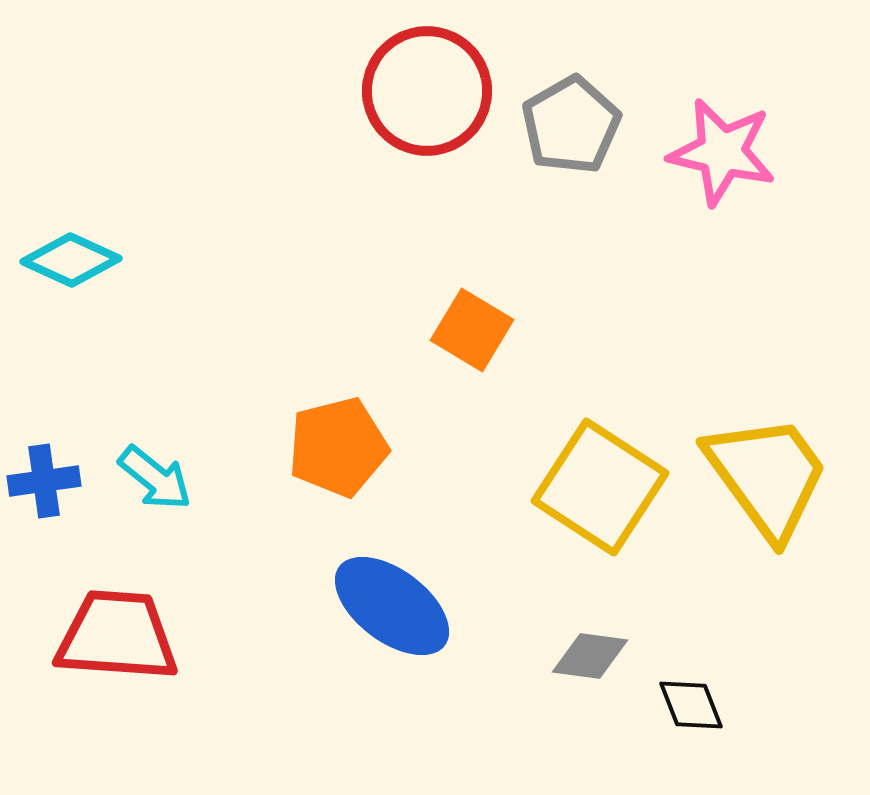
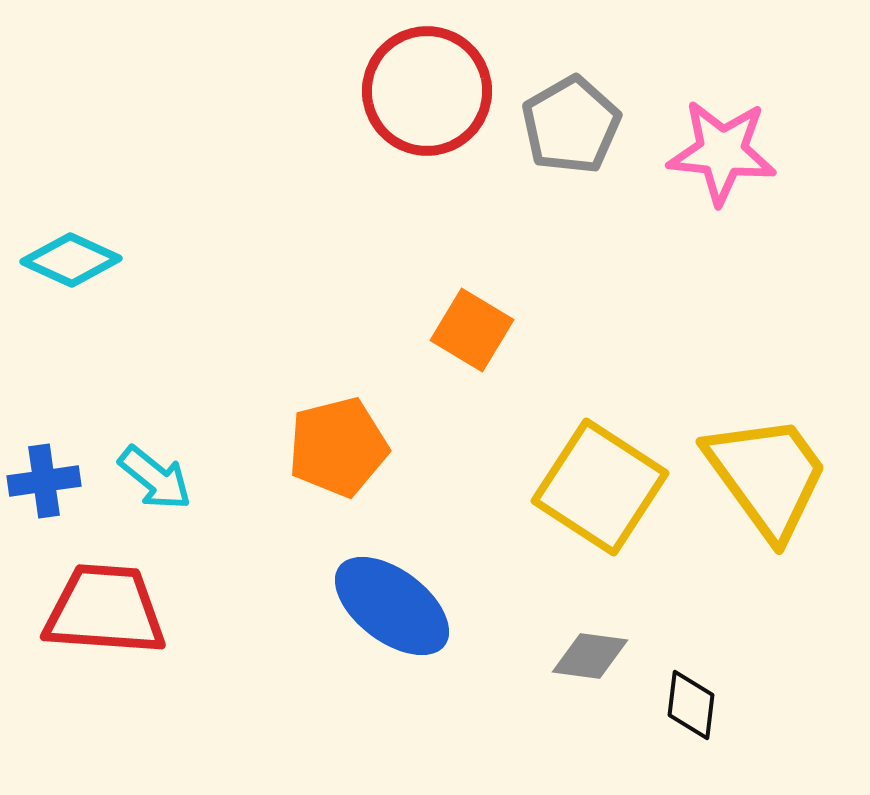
pink star: rotated 7 degrees counterclockwise
red trapezoid: moved 12 px left, 26 px up
black diamond: rotated 28 degrees clockwise
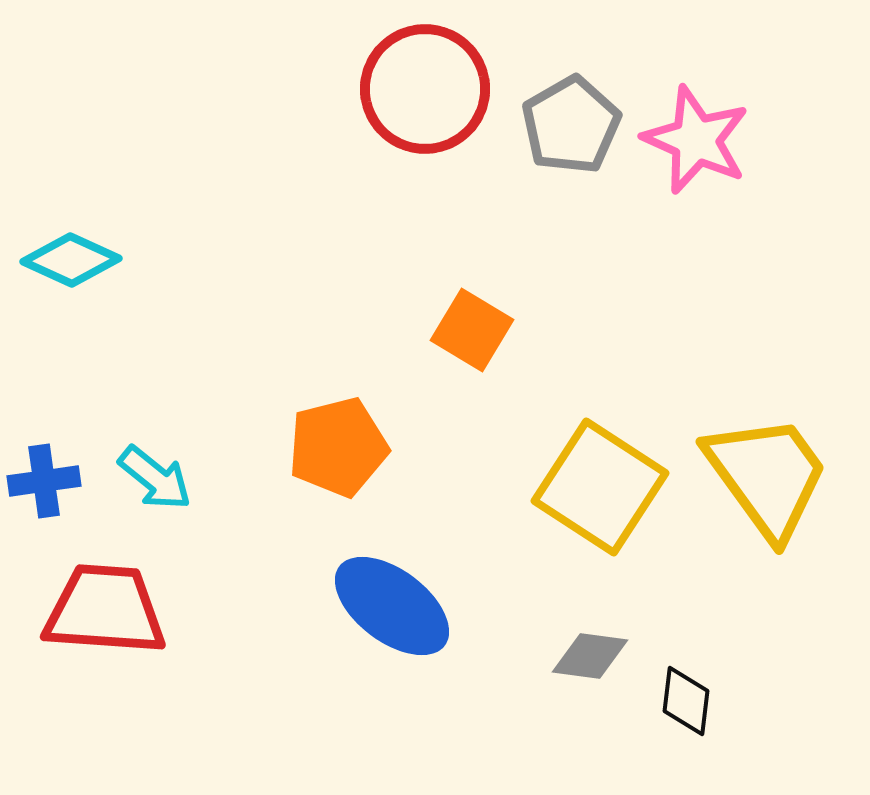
red circle: moved 2 px left, 2 px up
pink star: moved 26 px left, 12 px up; rotated 18 degrees clockwise
black diamond: moved 5 px left, 4 px up
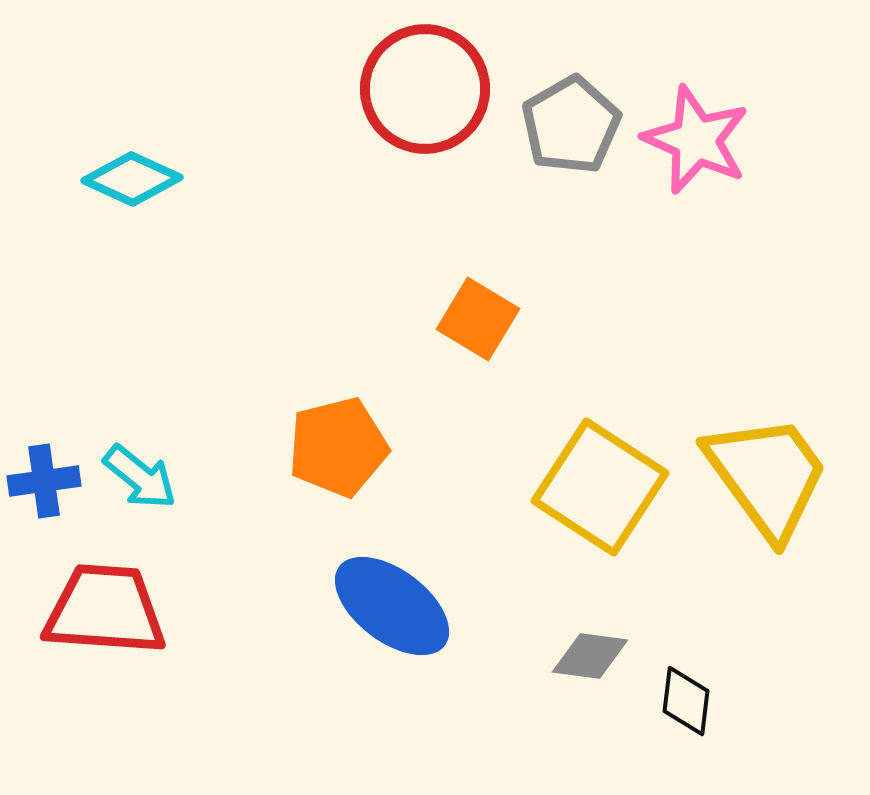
cyan diamond: moved 61 px right, 81 px up
orange square: moved 6 px right, 11 px up
cyan arrow: moved 15 px left, 1 px up
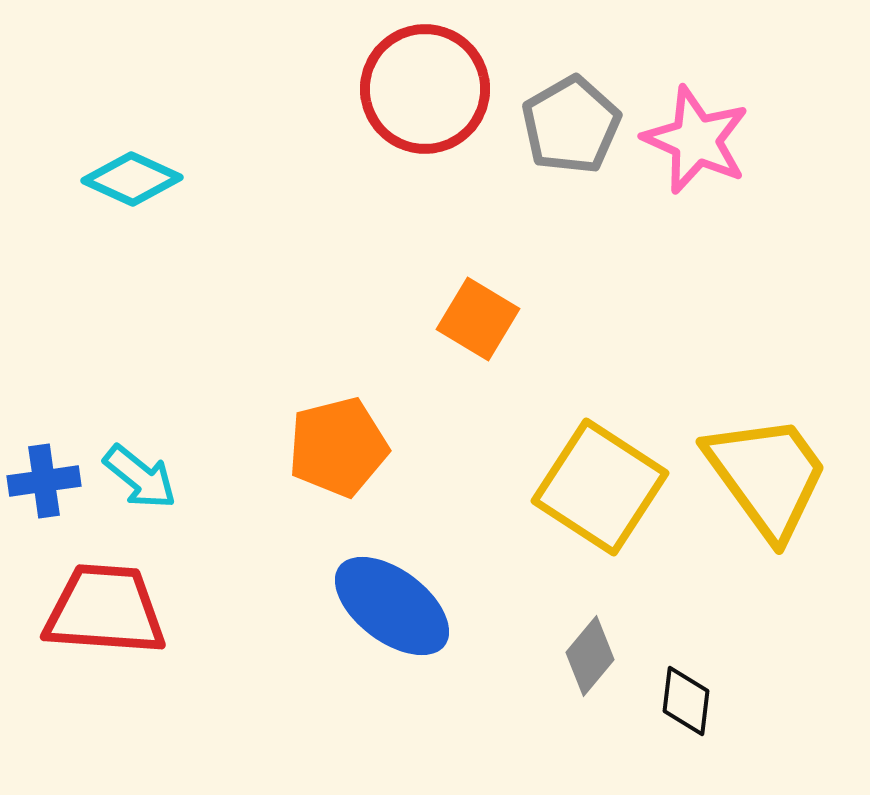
gray diamond: rotated 58 degrees counterclockwise
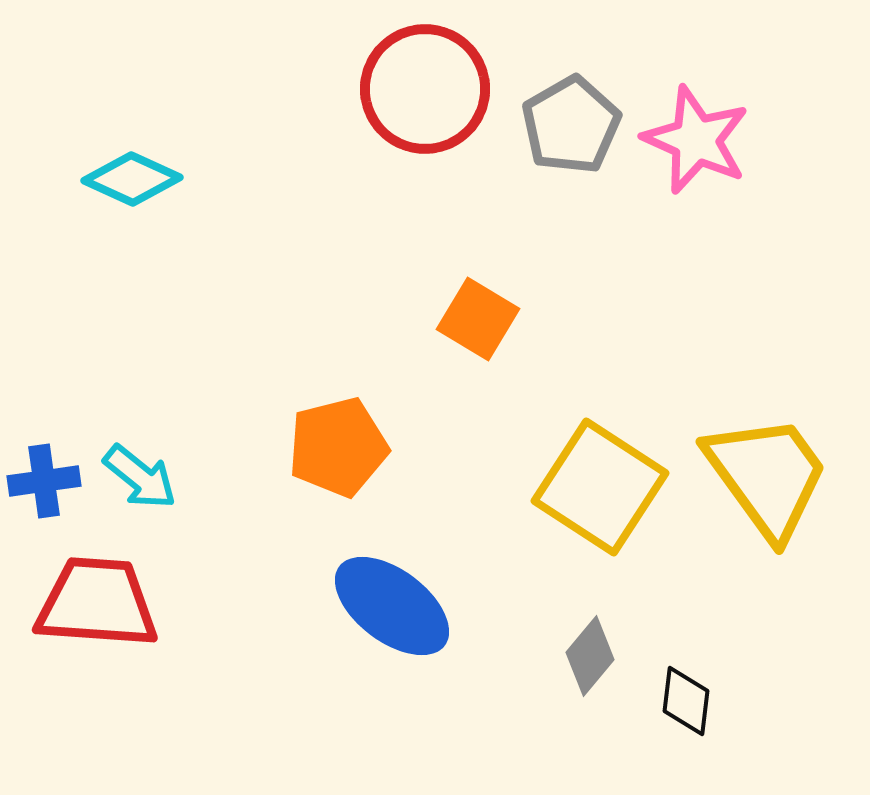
red trapezoid: moved 8 px left, 7 px up
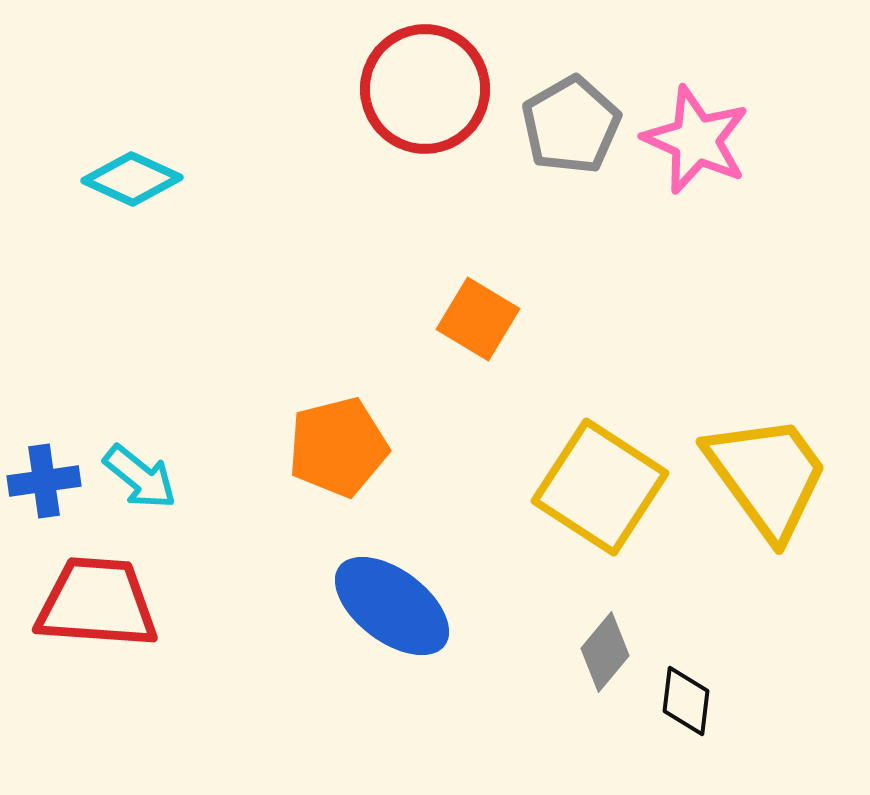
gray diamond: moved 15 px right, 4 px up
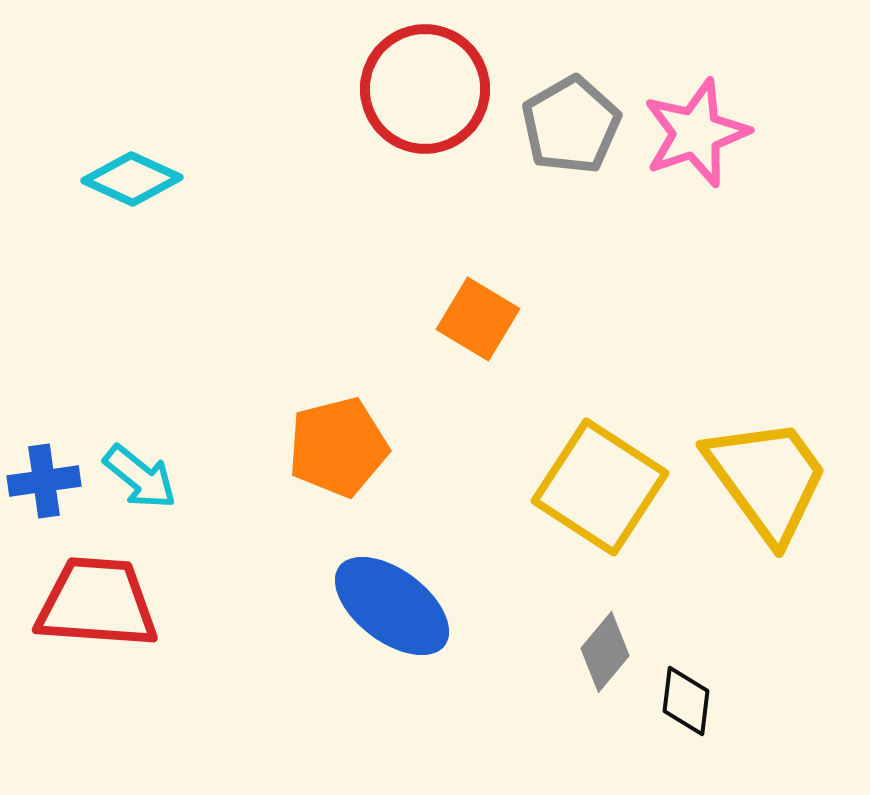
pink star: moved 7 px up; rotated 29 degrees clockwise
yellow trapezoid: moved 3 px down
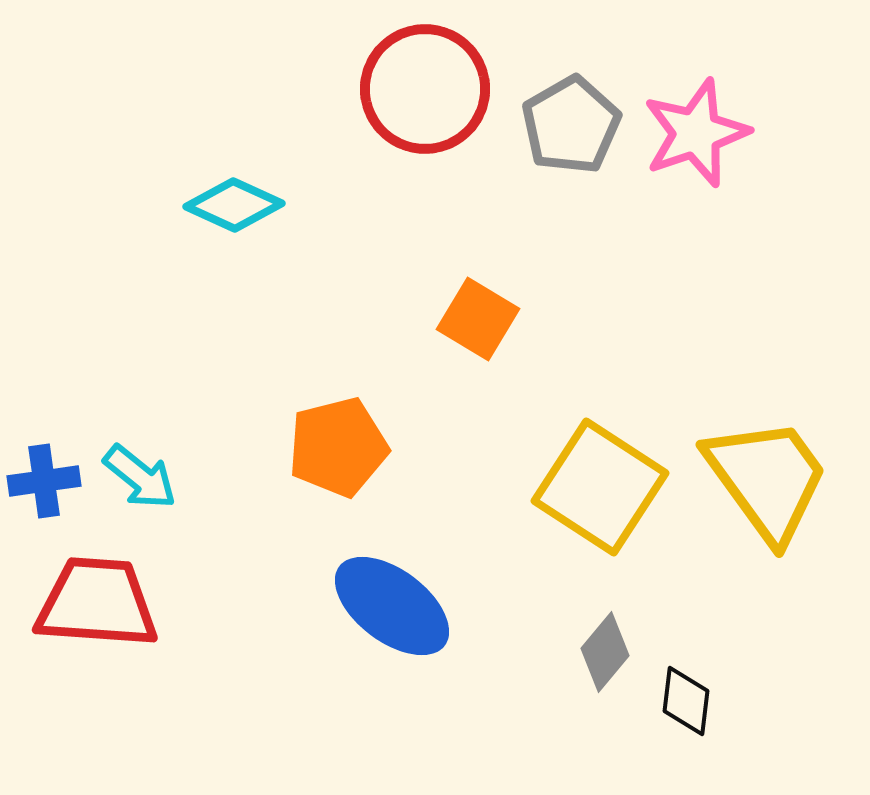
cyan diamond: moved 102 px right, 26 px down
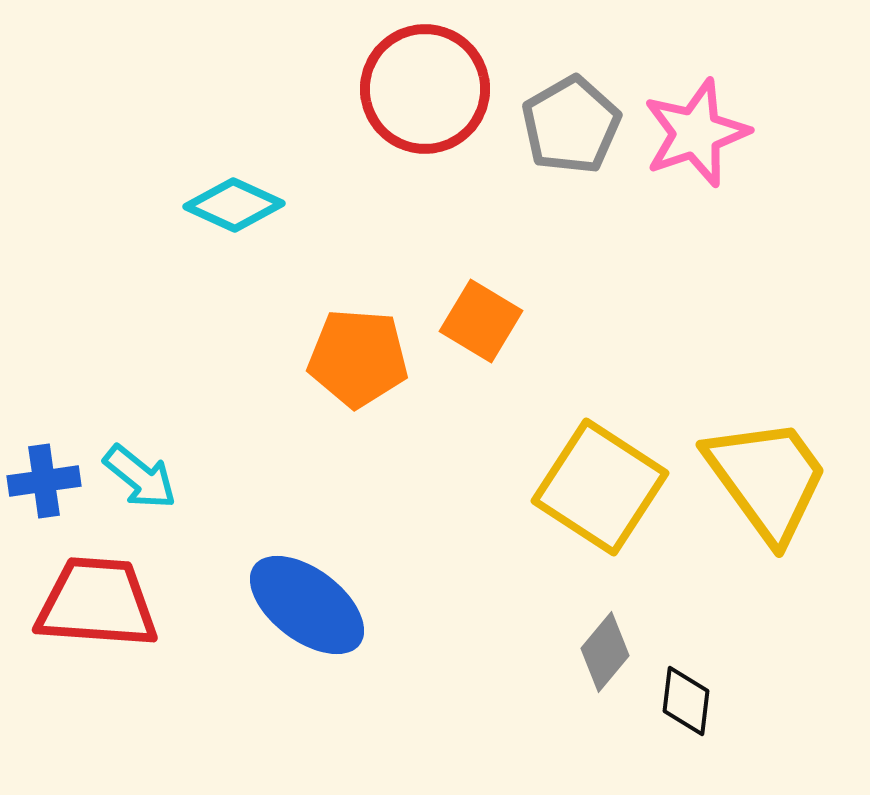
orange square: moved 3 px right, 2 px down
orange pentagon: moved 20 px right, 89 px up; rotated 18 degrees clockwise
blue ellipse: moved 85 px left, 1 px up
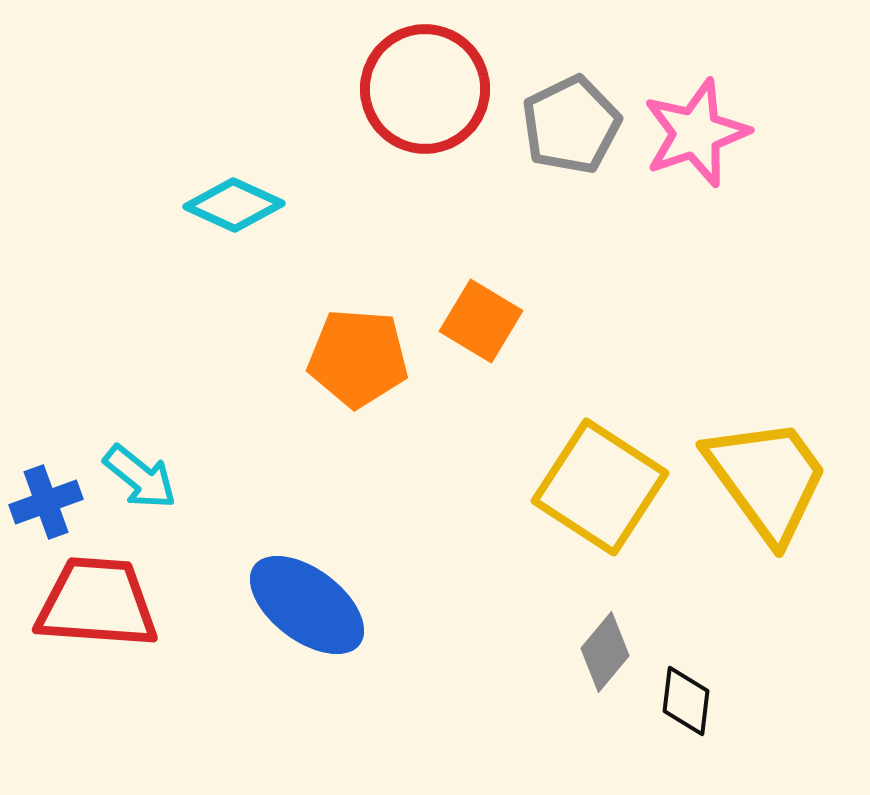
gray pentagon: rotated 4 degrees clockwise
blue cross: moved 2 px right, 21 px down; rotated 12 degrees counterclockwise
